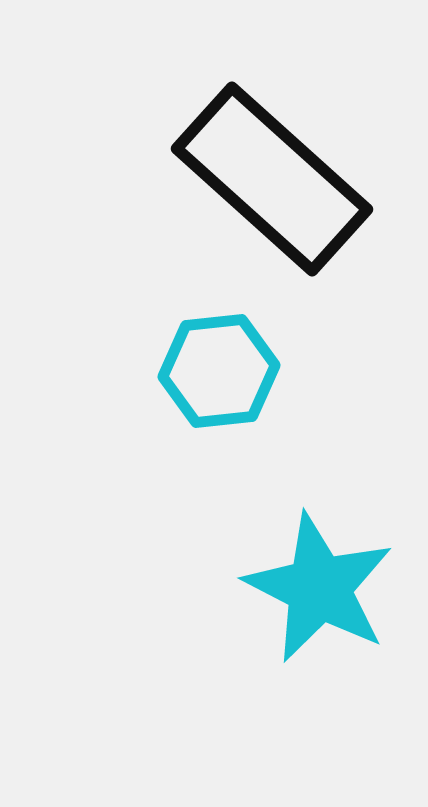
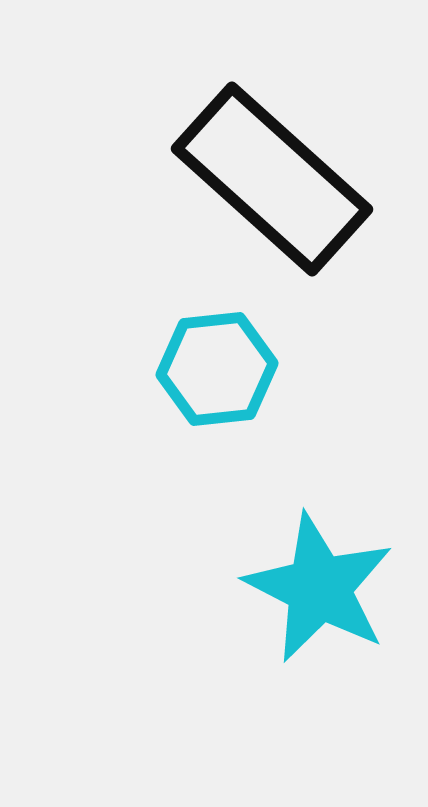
cyan hexagon: moved 2 px left, 2 px up
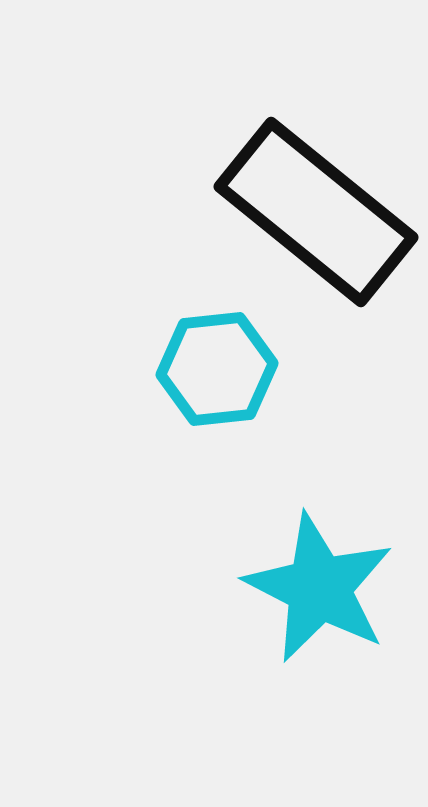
black rectangle: moved 44 px right, 33 px down; rotated 3 degrees counterclockwise
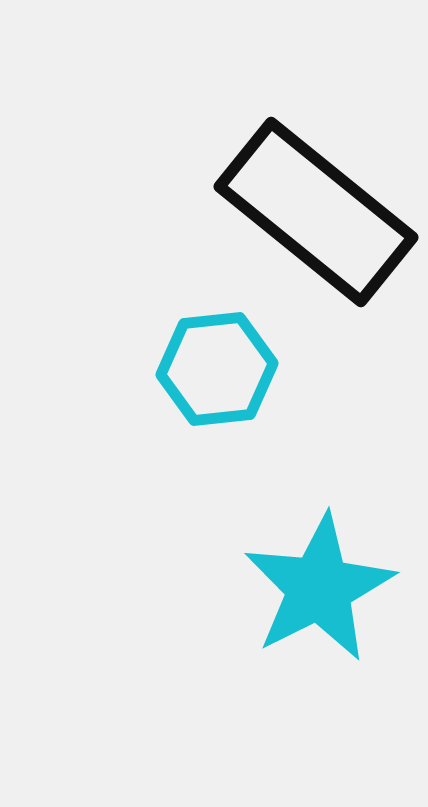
cyan star: rotated 18 degrees clockwise
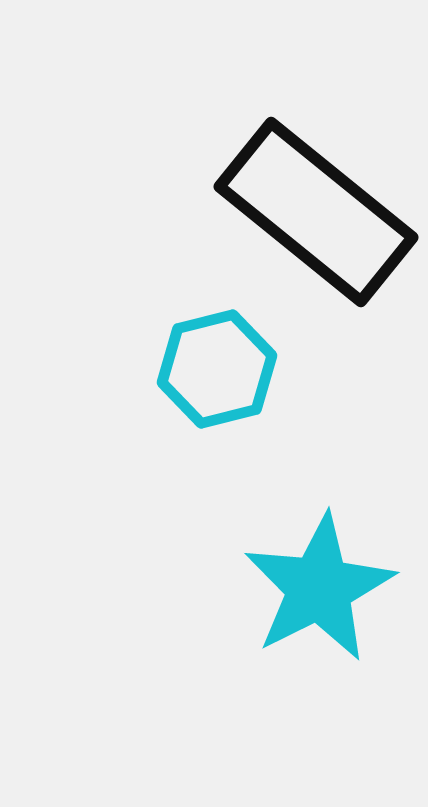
cyan hexagon: rotated 8 degrees counterclockwise
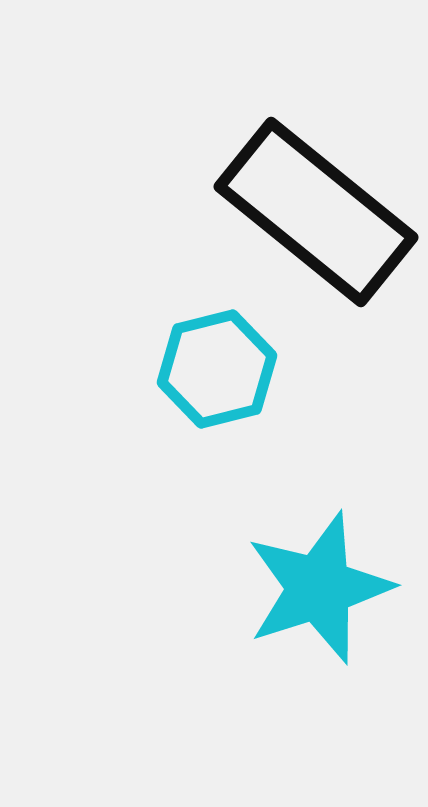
cyan star: rotated 9 degrees clockwise
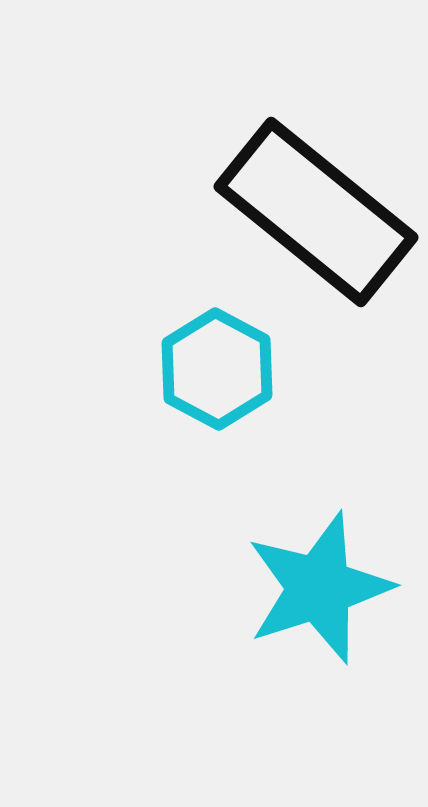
cyan hexagon: rotated 18 degrees counterclockwise
